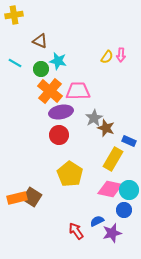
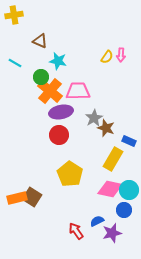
green circle: moved 8 px down
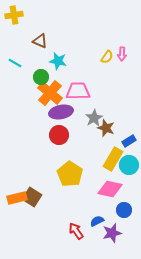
pink arrow: moved 1 px right, 1 px up
orange cross: moved 2 px down
blue rectangle: rotated 56 degrees counterclockwise
cyan circle: moved 25 px up
